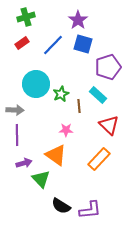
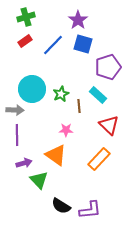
red rectangle: moved 3 px right, 2 px up
cyan circle: moved 4 px left, 5 px down
green triangle: moved 2 px left, 1 px down
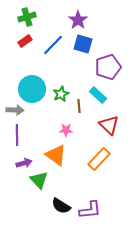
green cross: moved 1 px right
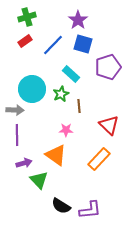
cyan rectangle: moved 27 px left, 21 px up
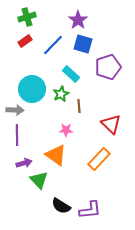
red triangle: moved 2 px right, 1 px up
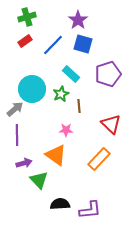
purple pentagon: moved 7 px down
gray arrow: moved 1 px up; rotated 42 degrees counterclockwise
black semicircle: moved 1 px left, 2 px up; rotated 144 degrees clockwise
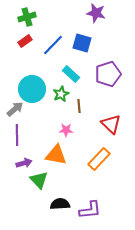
purple star: moved 18 px right, 7 px up; rotated 24 degrees counterclockwise
blue square: moved 1 px left, 1 px up
orange triangle: rotated 25 degrees counterclockwise
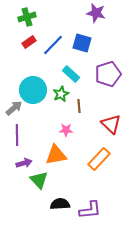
red rectangle: moved 4 px right, 1 px down
cyan circle: moved 1 px right, 1 px down
gray arrow: moved 1 px left, 1 px up
orange triangle: rotated 20 degrees counterclockwise
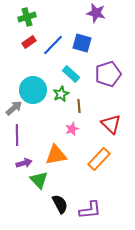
pink star: moved 6 px right, 1 px up; rotated 24 degrees counterclockwise
black semicircle: rotated 66 degrees clockwise
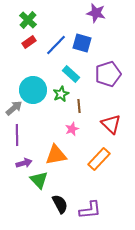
green cross: moved 1 px right, 3 px down; rotated 30 degrees counterclockwise
blue line: moved 3 px right
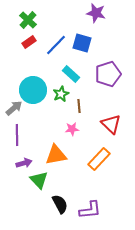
pink star: rotated 16 degrees clockwise
